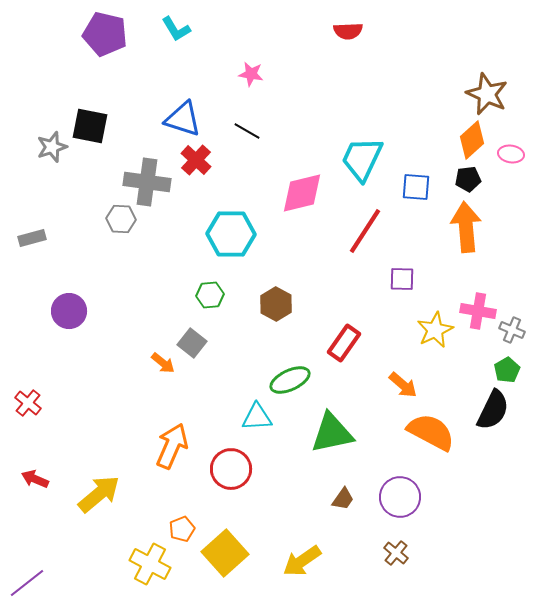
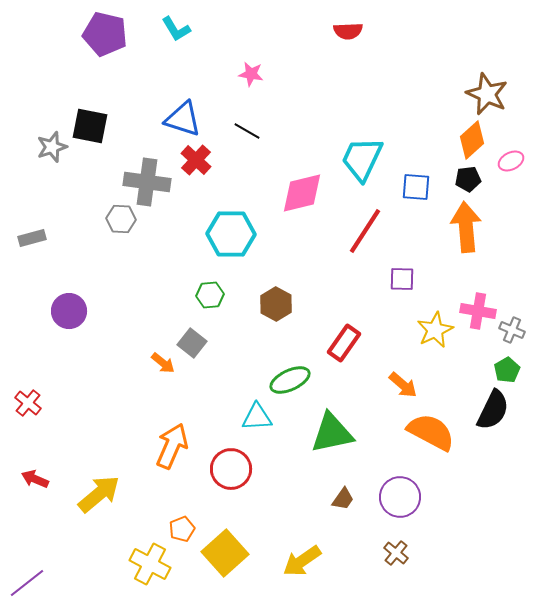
pink ellipse at (511, 154): moved 7 px down; rotated 35 degrees counterclockwise
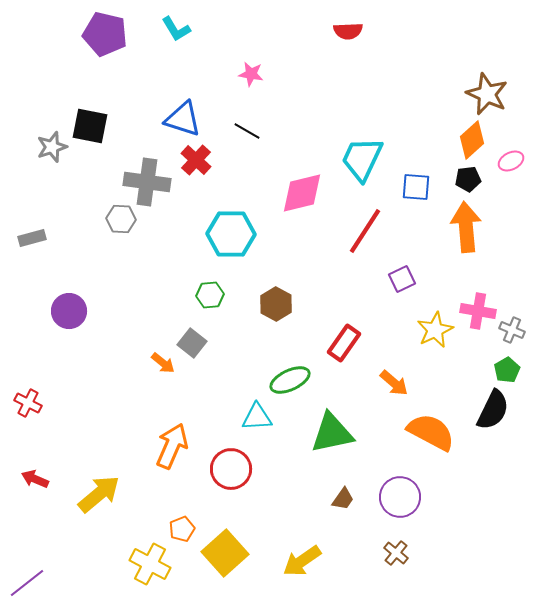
purple square at (402, 279): rotated 28 degrees counterclockwise
orange arrow at (403, 385): moved 9 px left, 2 px up
red cross at (28, 403): rotated 12 degrees counterclockwise
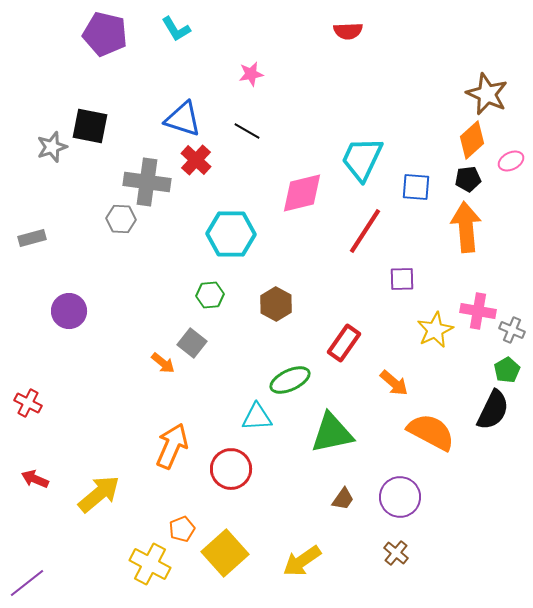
pink star at (251, 74): rotated 20 degrees counterclockwise
purple square at (402, 279): rotated 24 degrees clockwise
